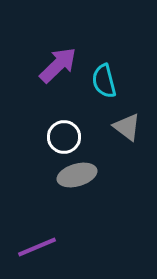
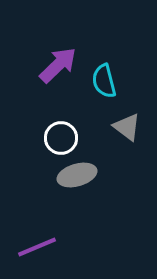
white circle: moved 3 px left, 1 px down
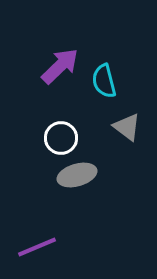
purple arrow: moved 2 px right, 1 px down
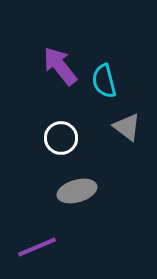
purple arrow: rotated 84 degrees counterclockwise
gray ellipse: moved 16 px down
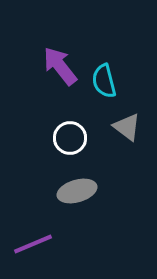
white circle: moved 9 px right
purple line: moved 4 px left, 3 px up
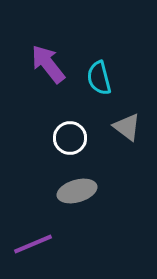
purple arrow: moved 12 px left, 2 px up
cyan semicircle: moved 5 px left, 3 px up
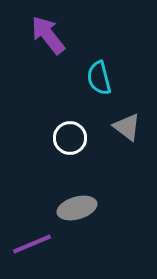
purple arrow: moved 29 px up
gray ellipse: moved 17 px down
purple line: moved 1 px left
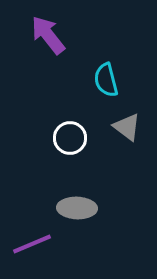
cyan semicircle: moved 7 px right, 2 px down
gray ellipse: rotated 18 degrees clockwise
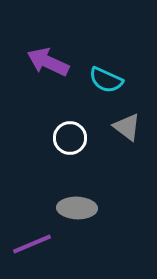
purple arrow: moved 27 px down; rotated 27 degrees counterclockwise
cyan semicircle: rotated 52 degrees counterclockwise
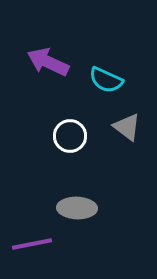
white circle: moved 2 px up
purple line: rotated 12 degrees clockwise
